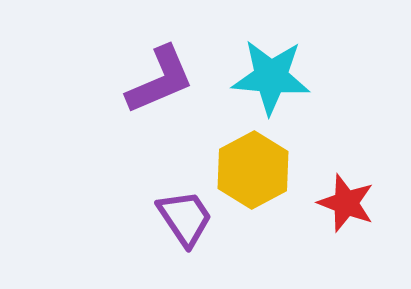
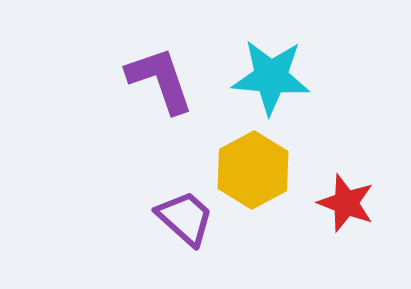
purple L-shape: rotated 86 degrees counterclockwise
purple trapezoid: rotated 14 degrees counterclockwise
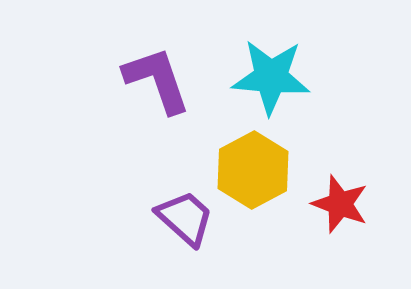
purple L-shape: moved 3 px left
red star: moved 6 px left, 1 px down
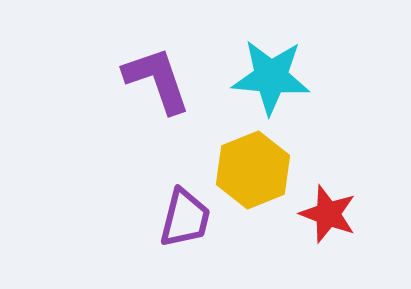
yellow hexagon: rotated 6 degrees clockwise
red star: moved 12 px left, 10 px down
purple trapezoid: rotated 62 degrees clockwise
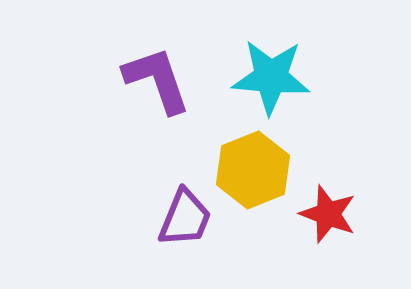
purple trapezoid: rotated 8 degrees clockwise
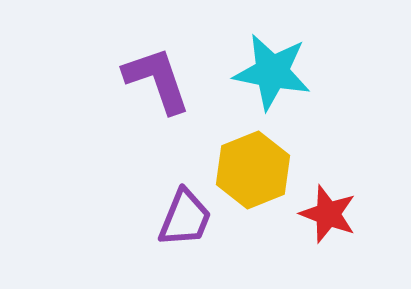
cyan star: moved 1 px right, 5 px up; rotated 6 degrees clockwise
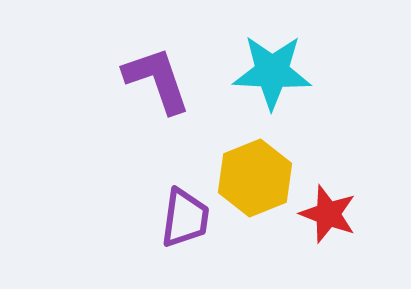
cyan star: rotated 8 degrees counterclockwise
yellow hexagon: moved 2 px right, 8 px down
purple trapezoid: rotated 14 degrees counterclockwise
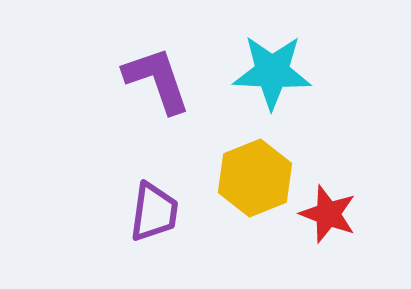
purple trapezoid: moved 31 px left, 6 px up
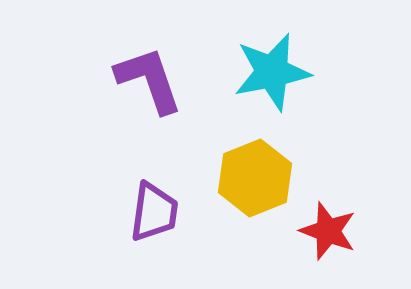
cyan star: rotated 14 degrees counterclockwise
purple L-shape: moved 8 px left
red star: moved 17 px down
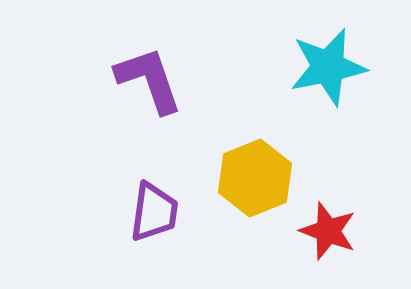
cyan star: moved 56 px right, 5 px up
